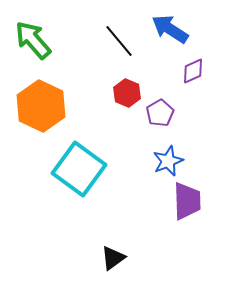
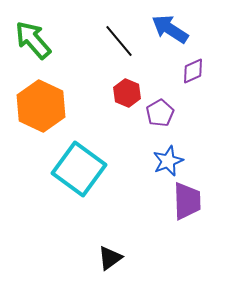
black triangle: moved 3 px left
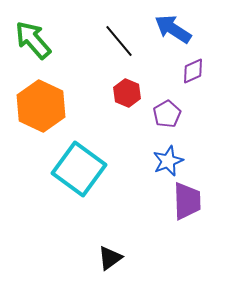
blue arrow: moved 3 px right
purple pentagon: moved 7 px right, 1 px down
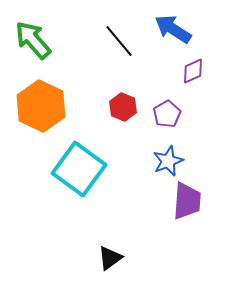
red hexagon: moved 4 px left, 14 px down
purple trapezoid: rotated 6 degrees clockwise
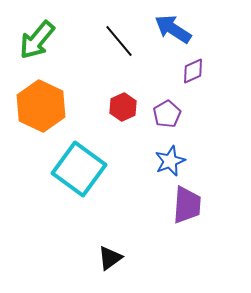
green arrow: moved 4 px right; rotated 99 degrees counterclockwise
red hexagon: rotated 12 degrees clockwise
blue star: moved 2 px right
purple trapezoid: moved 4 px down
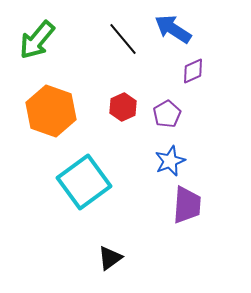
black line: moved 4 px right, 2 px up
orange hexagon: moved 10 px right, 5 px down; rotated 6 degrees counterclockwise
cyan square: moved 5 px right, 13 px down; rotated 18 degrees clockwise
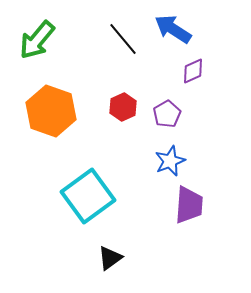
cyan square: moved 4 px right, 14 px down
purple trapezoid: moved 2 px right
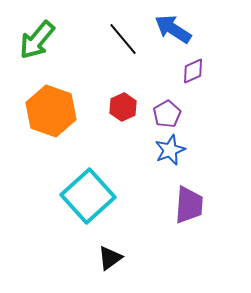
blue star: moved 11 px up
cyan square: rotated 6 degrees counterclockwise
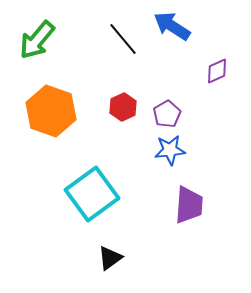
blue arrow: moved 1 px left, 3 px up
purple diamond: moved 24 px right
blue star: rotated 16 degrees clockwise
cyan square: moved 4 px right, 2 px up; rotated 6 degrees clockwise
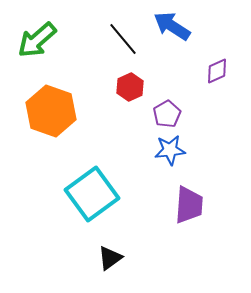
green arrow: rotated 9 degrees clockwise
red hexagon: moved 7 px right, 20 px up
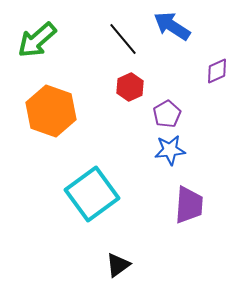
black triangle: moved 8 px right, 7 px down
